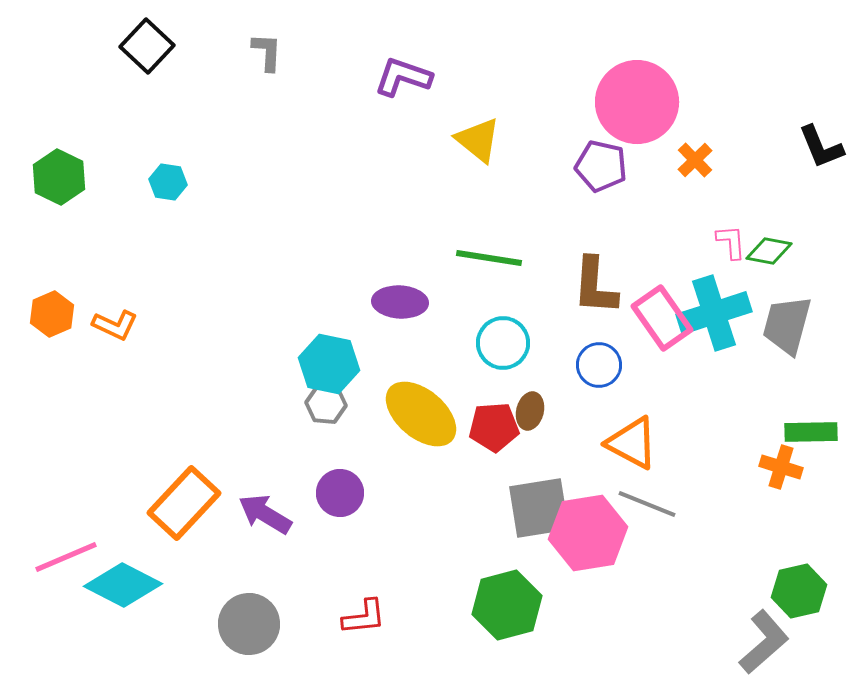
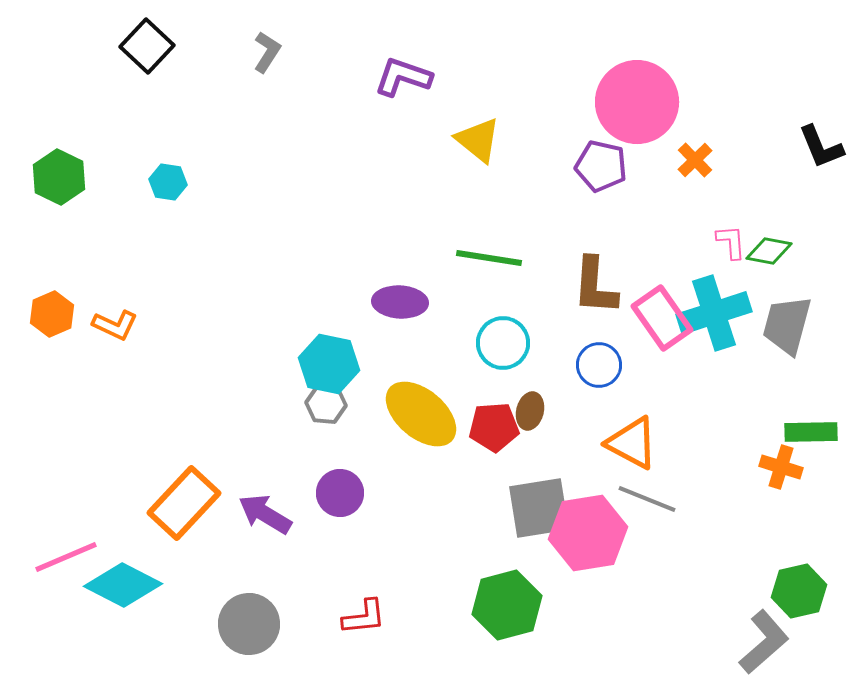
gray L-shape at (267, 52): rotated 30 degrees clockwise
gray line at (647, 504): moved 5 px up
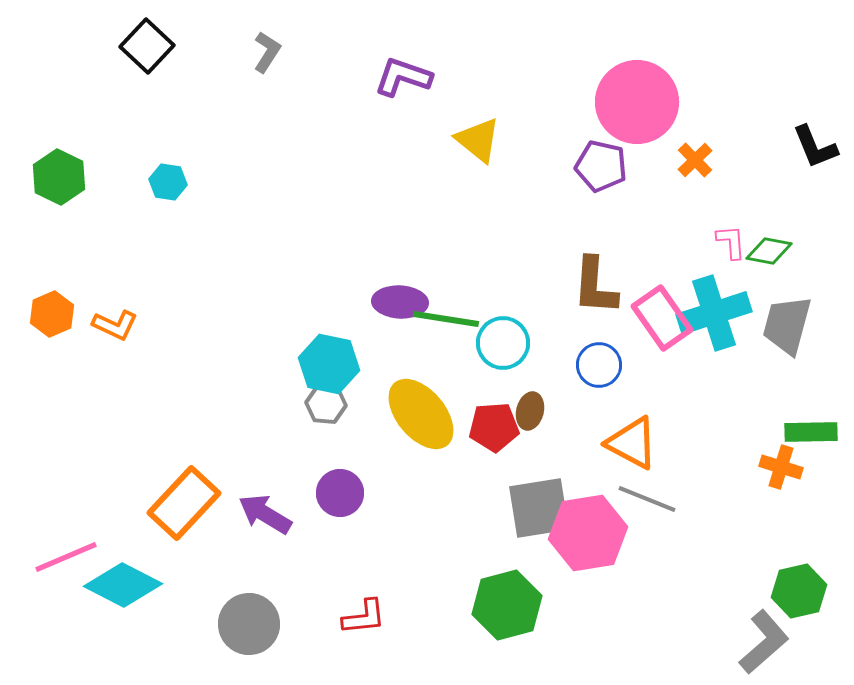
black L-shape at (821, 147): moved 6 px left
green line at (489, 258): moved 43 px left, 61 px down
yellow ellipse at (421, 414): rotated 10 degrees clockwise
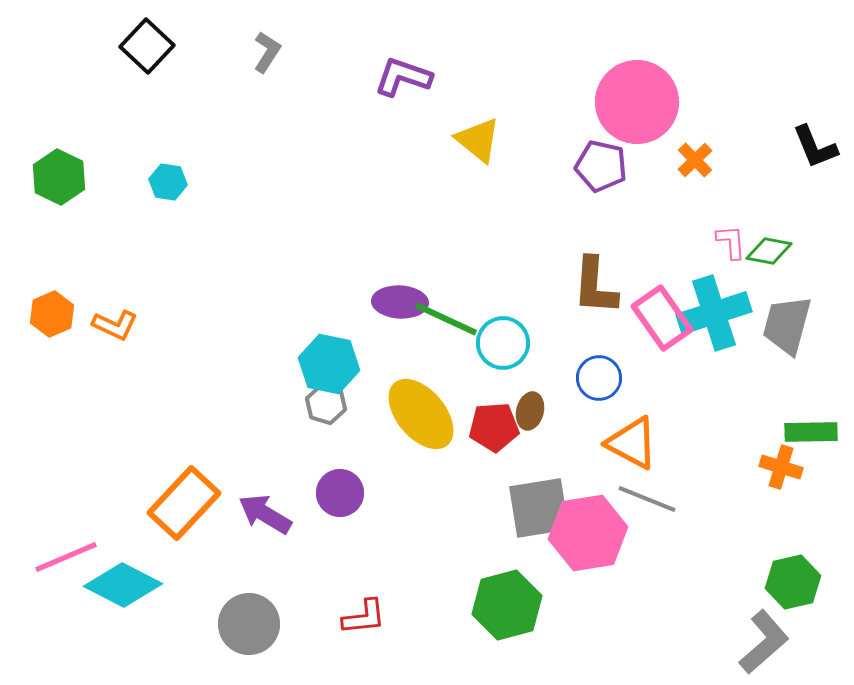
green line at (446, 319): rotated 16 degrees clockwise
blue circle at (599, 365): moved 13 px down
gray hexagon at (326, 404): rotated 12 degrees clockwise
green hexagon at (799, 591): moved 6 px left, 9 px up
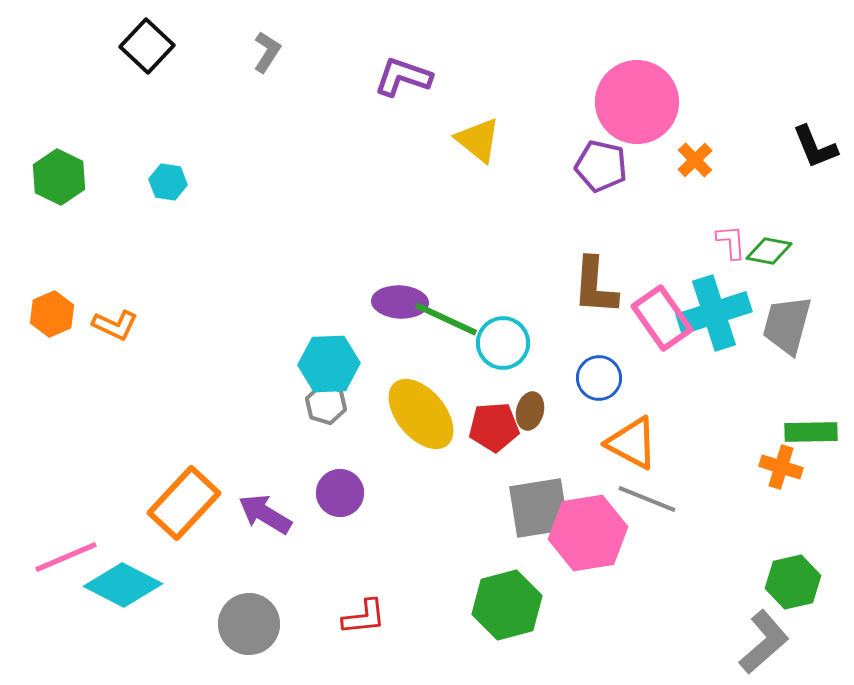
cyan hexagon at (329, 364): rotated 14 degrees counterclockwise
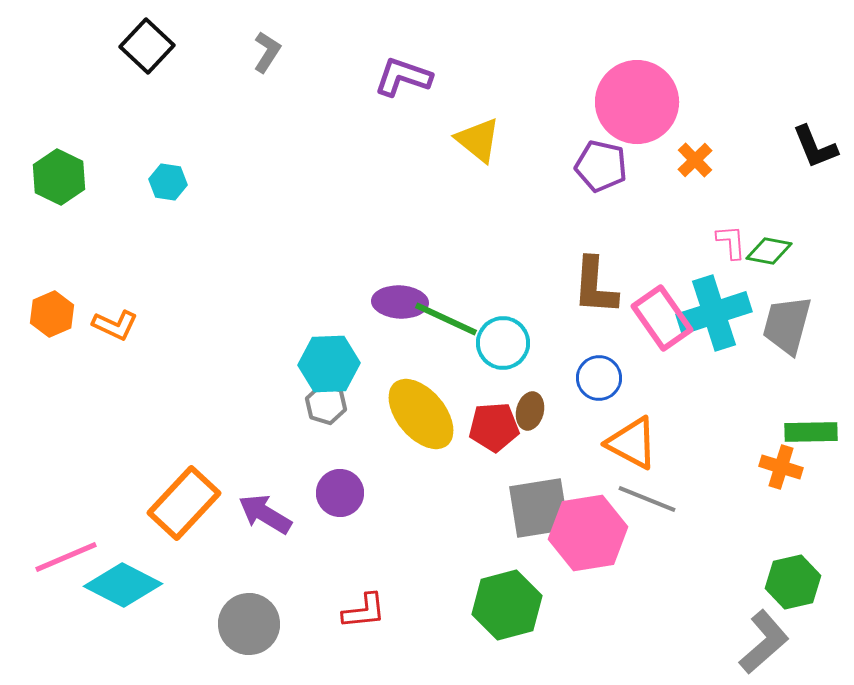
red L-shape at (364, 617): moved 6 px up
